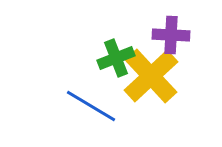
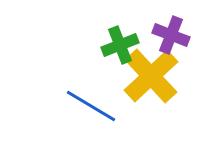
purple cross: rotated 18 degrees clockwise
green cross: moved 4 px right, 13 px up
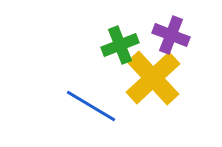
yellow cross: moved 2 px right, 2 px down
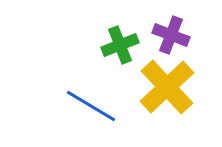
yellow cross: moved 14 px right, 9 px down
